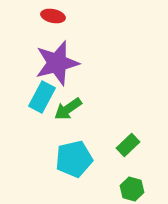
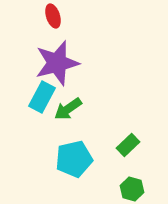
red ellipse: rotated 60 degrees clockwise
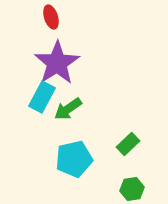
red ellipse: moved 2 px left, 1 px down
purple star: rotated 18 degrees counterclockwise
green rectangle: moved 1 px up
green hexagon: rotated 25 degrees counterclockwise
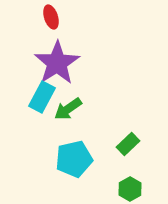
green hexagon: moved 2 px left; rotated 20 degrees counterclockwise
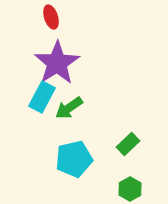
green arrow: moved 1 px right, 1 px up
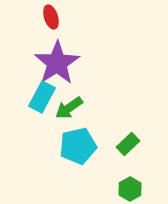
cyan pentagon: moved 4 px right, 13 px up
